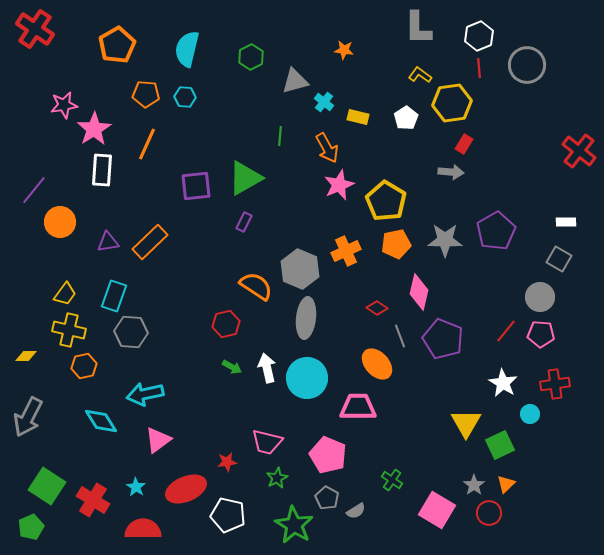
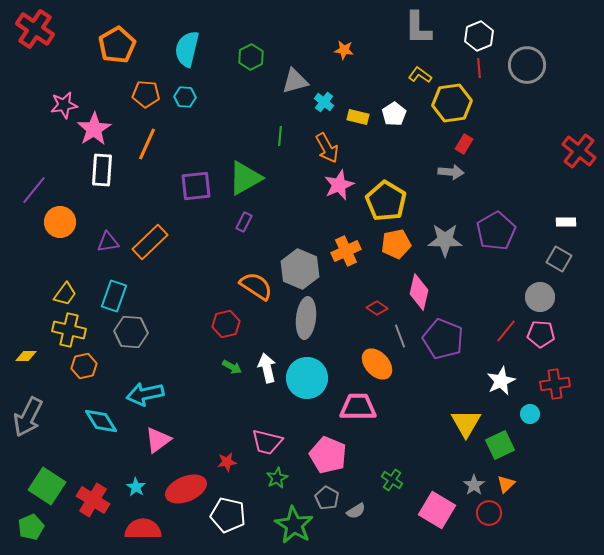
white pentagon at (406, 118): moved 12 px left, 4 px up
white star at (503, 383): moved 2 px left, 2 px up; rotated 16 degrees clockwise
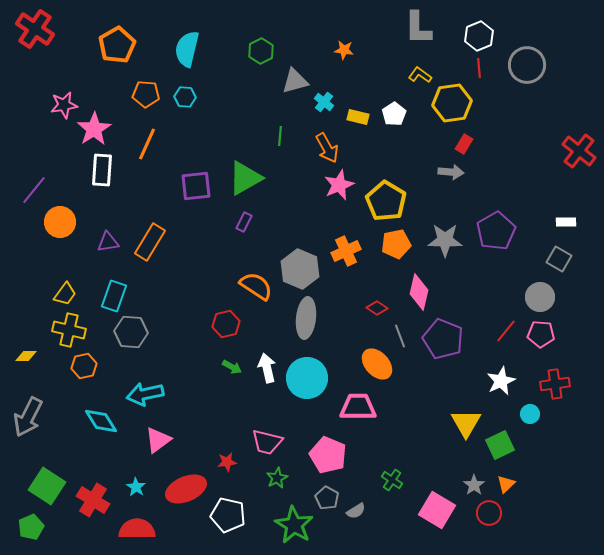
green hexagon at (251, 57): moved 10 px right, 6 px up
orange rectangle at (150, 242): rotated 15 degrees counterclockwise
red semicircle at (143, 529): moved 6 px left
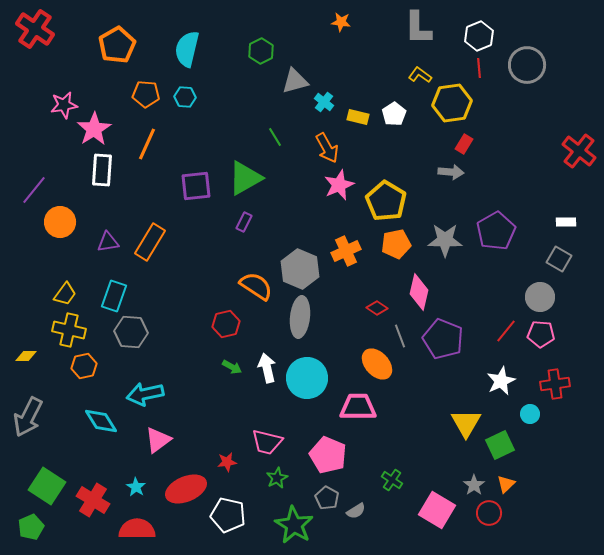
orange star at (344, 50): moved 3 px left, 28 px up
green line at (280, 136): moved 5 px left, 1 px down; rotated 36 degrees counterclockwise
gray ellipse at (306, 318): moved 6 px left, 1 px up
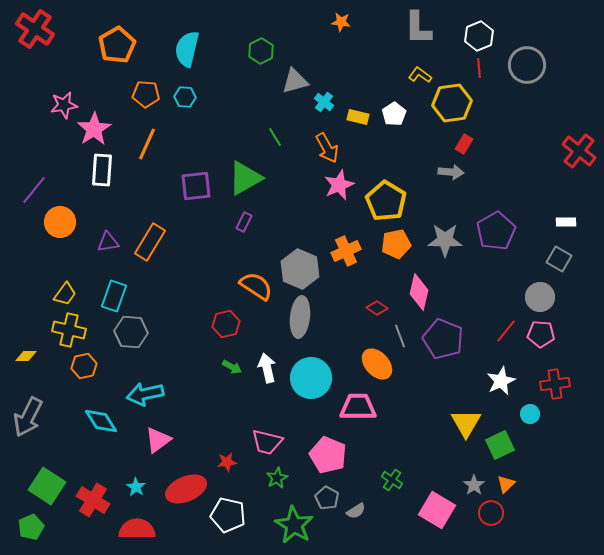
cyan circle at (307, 378): moved 4 px right
red circle at (489, 513): moved 2 px right
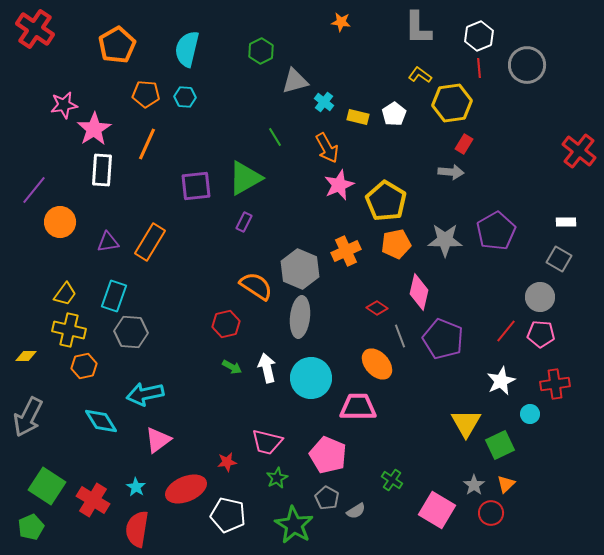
red semicircle at (137, 529): rotated 81 degrees counterclockwise
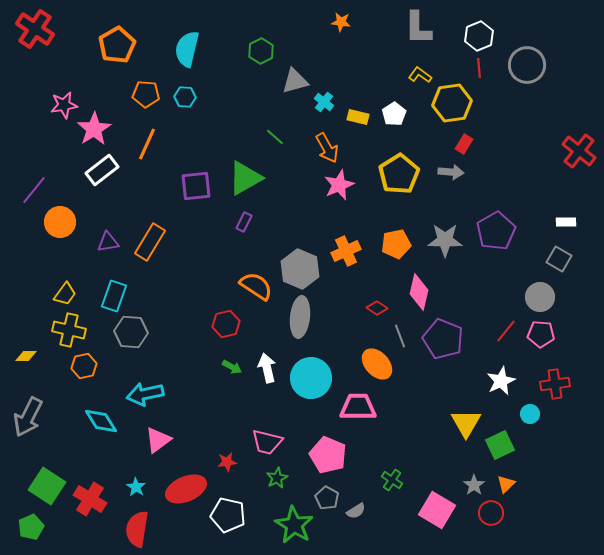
green line at (275, 137): rotated 18 degrees counterclockwise
white rectangle at (102, 170): rotated 48 degrees clockwise
yellow pentagon at (386, 201): moved 13 px right, 27 px up; rotated 9 degrees clockwise
red cross at (93, 500): moved 3 px left, 1 px up
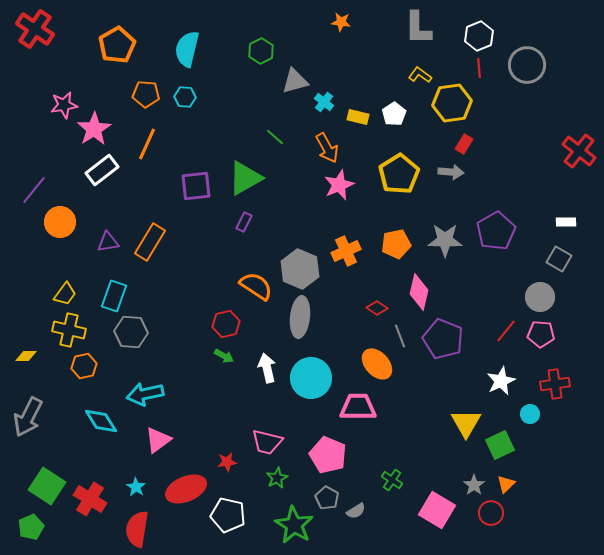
green arrow at (232, 367): moved 8 px left, 11 px up
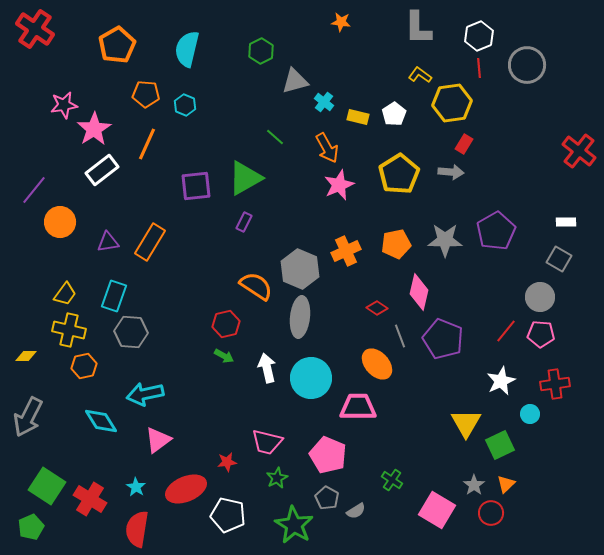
cyan hexagon at (185, 97): moved 8 px down; rotated 20 degrees clockwise
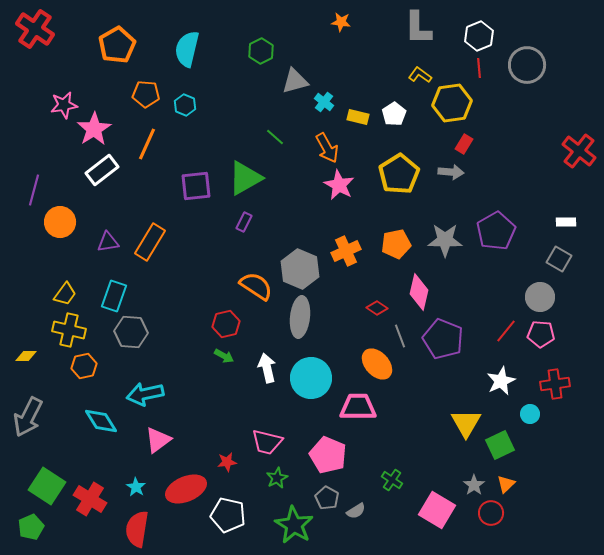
pink star at (339, 185): rotated 20 degrees counterclockwise
purple line at (34, 190): rotated 24 degrees counterclockwise
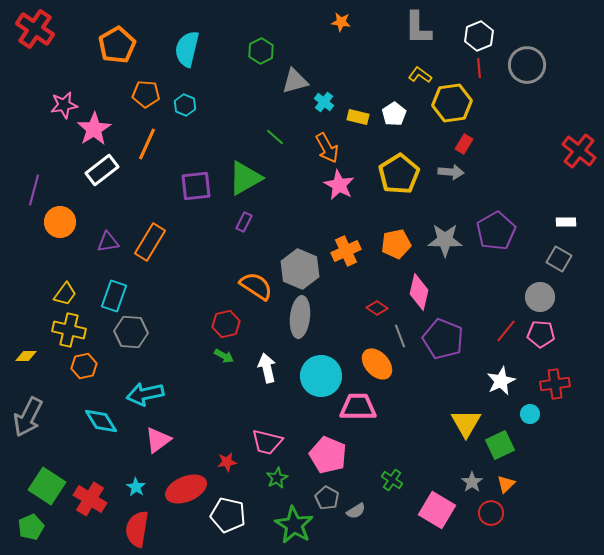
cyan circle at (311, 378): moved 10 px right, 2 px up
gray star at (474, 485): moved 2 px left, 3 px up
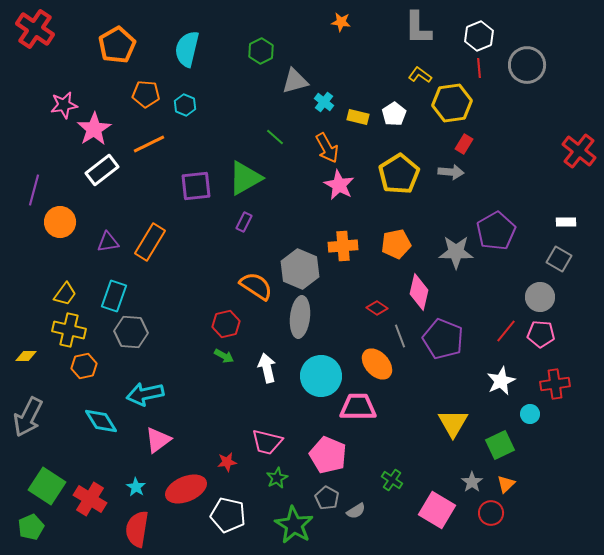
orange line at (147, 144): moved 2 px right; rotated 40 degrees clockwise
gray star at (445, 240): moved 11 px right, 12 px down
orange cross at (346, 251): moved 3 px left, 5 px up; rotated 20 degrees clockwise
yellow triangle at (466, 423): moved 13 px left
